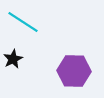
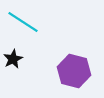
purple hexagon: rotated 12 degrees clockwise
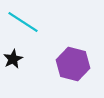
purple hexagon: moved 1 px left, 7 px up
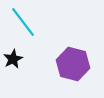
cyan line: rotated 20 degrees clockwise
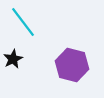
purple hexagon: moved 1 px left, 1 px down
